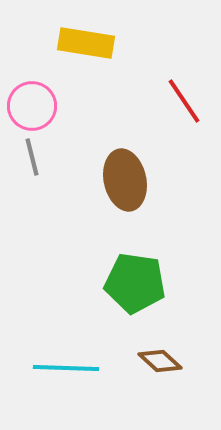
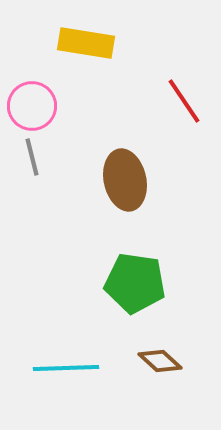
cyan line: rotated 4 degrees counterclockwise
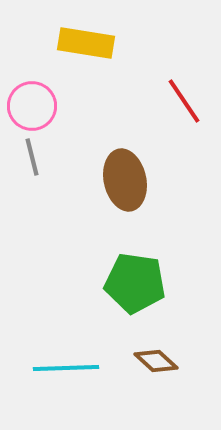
brown diamond: moved 4 px left
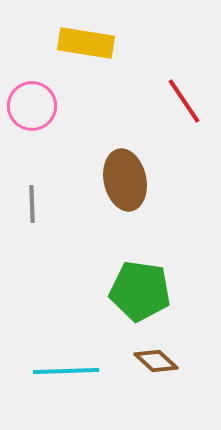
gray line: moved 47 px down; rotated 12 degrees clockwise
green pentagon: moved 5 px right, 8 px down
cyan line: moved 3 px down
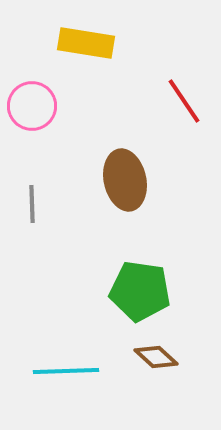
brown diamond: moved 4 px up
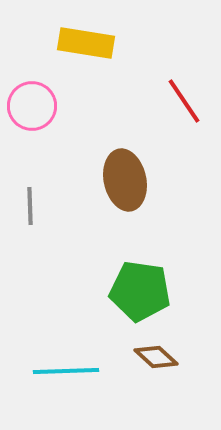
gray line: moved 2 px left, 2 px down
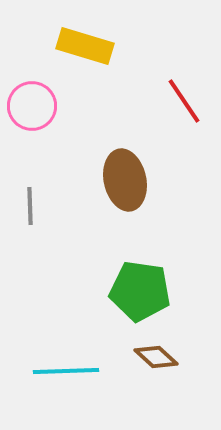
yellow rectangle: moved 1 px left, 3 px down; rotated 8 degrees clockwise
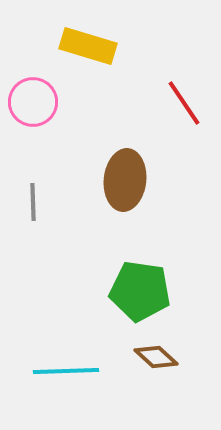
yellow rectangle: moved 3 px right
red line: moved 2 px down
pink circle: moved 1 px right, 4 px up
brown ellipse: rotated 18 degrees clockwise
gray line: moved 3 px right, 4 px up
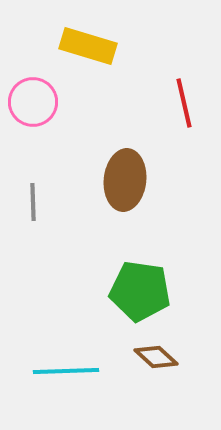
red line: rotated 21 degrees clockwise
